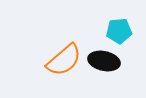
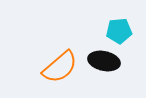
orange semicircle: moved 4 px left, 7 px down
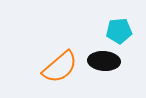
black ellipse: rotated 8 degrees counterclockwise
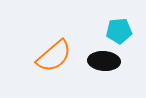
orange semicircle: moved 6 px left, 11 px up
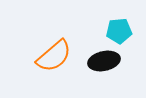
black ellipse: rotated 16 degrees counterclockwise
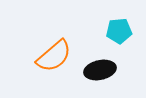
black ellipse: moved 4 px left, 9 px down
